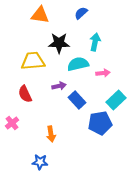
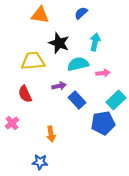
black star: rotated 20 degrees clockwise
blue pentagon: moved 3 px right
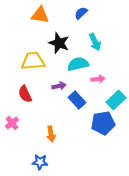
cyan arrow: rotated 144 degrees clockwise
pink arrow: moved 5 px left, 6 px down
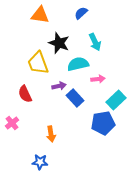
yellow trapezoid: moved 5 px right, 2 px down; rotated 105 degrees counterclockwise
blue rectangle: moved 2 px left, 2 px up
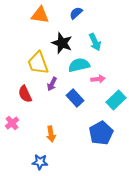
blue semicircle: moved 5 px left
black star: moved 3 px right
cyan semicircle: moved 1 px right, 1 px down
purple arrow: moved 7 px left, 2 px up; rotated 128 degrees clockwise
blue pentagon: moved 2 px left, 10 px down; rotated 20 degrees counterclockwise
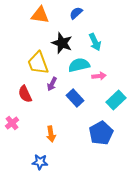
pink arrow: moved 1 px right, 3 px up
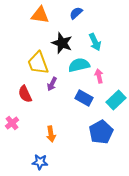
pink arrow: rotated 96 degrees counterclockwise
blue rectangle: moved 9 px right; rotated 18 degrees counterclockwise
blue pentagon: moved 1 px up
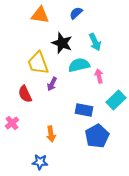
blue rectangle: moved 12 px down; rotated 18 degrees counterclockwise
blue pentagon: moved 4 px left, 4 px down
